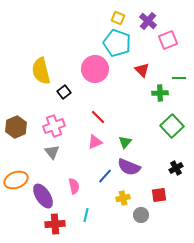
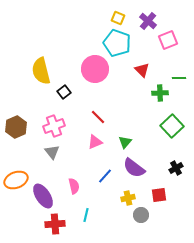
purple semicircle: moved 5 px right, 1 px down; rotated 15 degrees clockwise
yellow cross: moved 5 px right
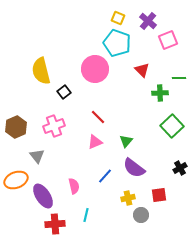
green triangle: moved 1 px right, 1 px up
gray triangle: moved 15 px left, 4 px down
black cross: moved 4 px right
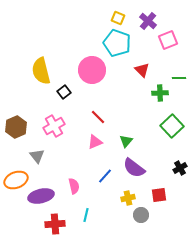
pink circle: moved 3 px left, 1 px down
pink cross: rotated 10 degrees counterclockwise
purple ellipse: moved 2 px left; rotated 70 degrees counterclockwise
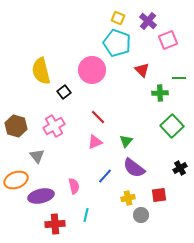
brown hexagon: moved 1 px up; rotated 20 degrees counterclockwise
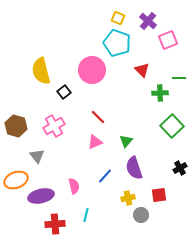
purple semicircle: rotated 35 degrees clockwise
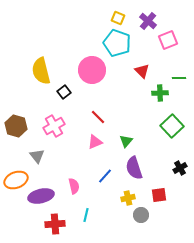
red triangle: moved 1 px down
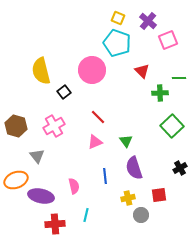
green triangle: rotated 16 degrees counterclockwise
blue line: rotated 49 degrees counterclockwise
purple ellipse: rotated 25 degrees clockwise
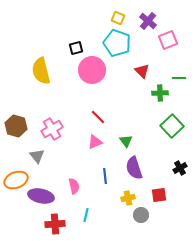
black square: moved 12 px right, 44 px up; rotated 24 degrees clockwise
pink cross: moved 2 px left, 3 px down
